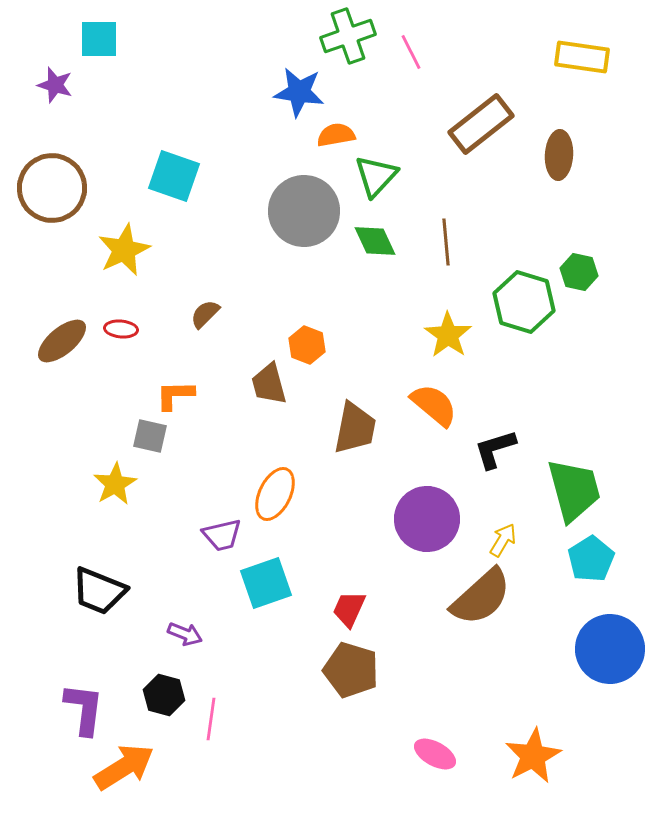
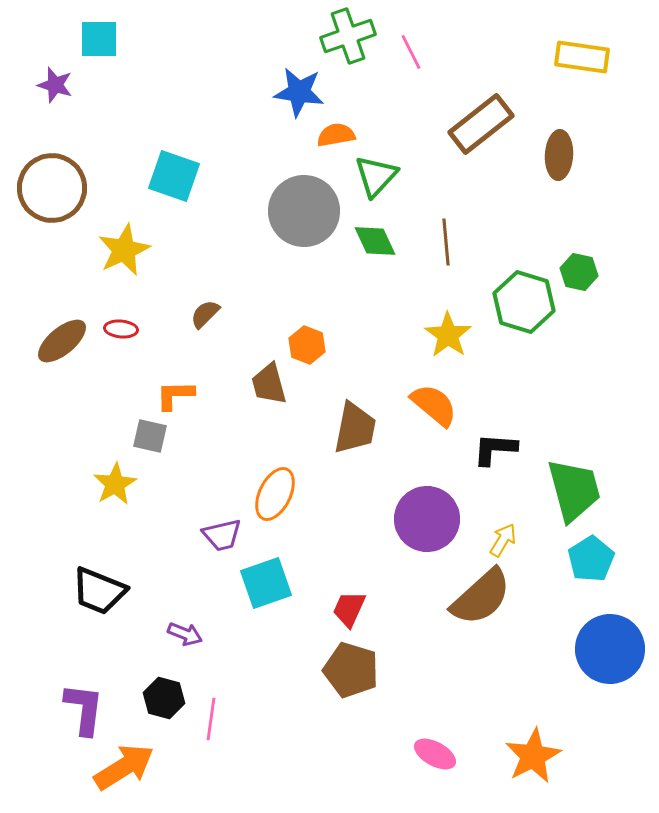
black L-shape at (495, 449): rotated 21 degrees clockwise
black hexagon at (164, 695): moved 3 px down
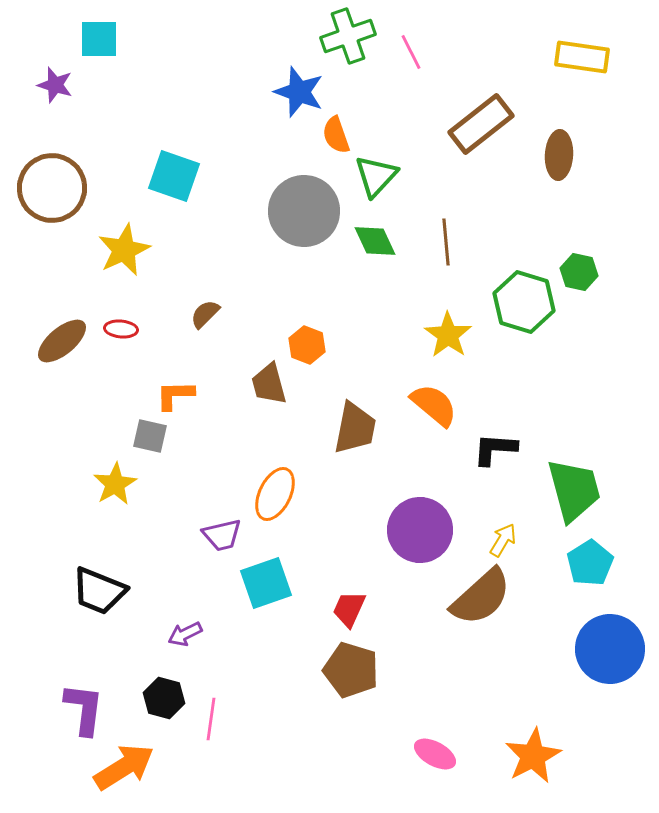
blue star at (299, 92): rotated 12 degrees clockwise
orange semicircle at (336, 135): rotated 99 degrees counterclockwise
purple circle at (427, 519): moved 7 px left, 11 px down
cyan pentagon at (591, 559): moved 1 px left, 4 px down
purple arrow at (185, 634): rotated 132 degrees clockwise
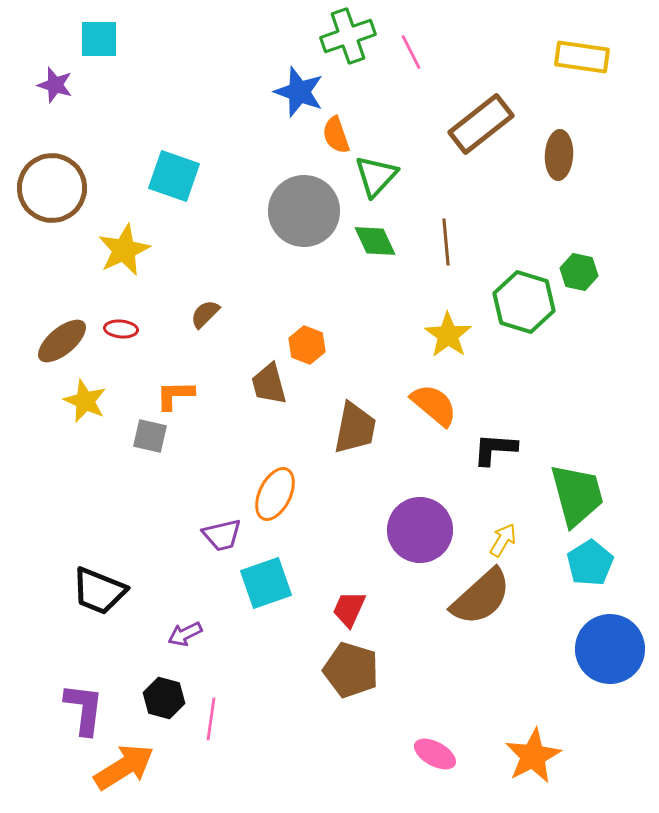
yellow star at (115, 484): moved 30 px left, 83 px up; rotated 18 degrees counterclockwise
green trapezoid at (574, 490): moved 3 px right, 5 px down
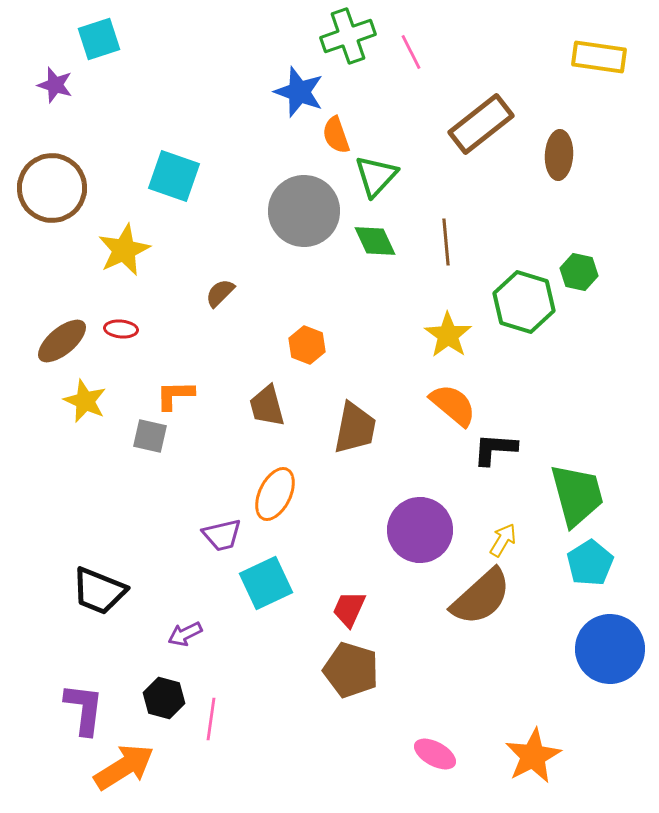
cyan square at (99, 39): rotated 18 degrees counterclockwise
yellow rectangle at (582, 57): moved 17 px right
brown semicircle at (205, 314): moved 15 px right, 21 px up
brown trapezoid at (269, 384): moved 2 px left, 22 px down
orange semicircle at (434, 405): moved 19 px right
cyan square at (266, 583): rotated 6 degrees counterclockwise
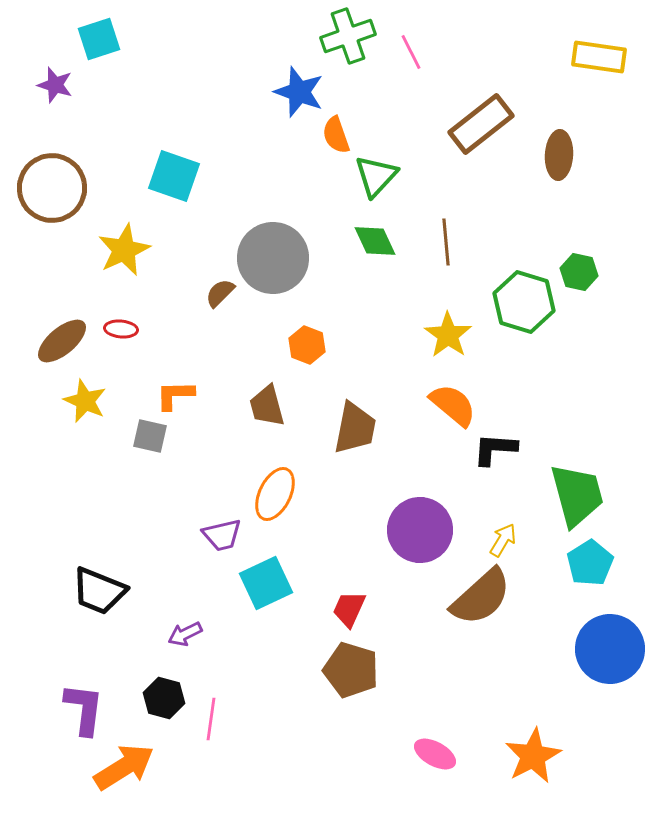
gray circle at (304, 211): moved 31 px left, 47 px down
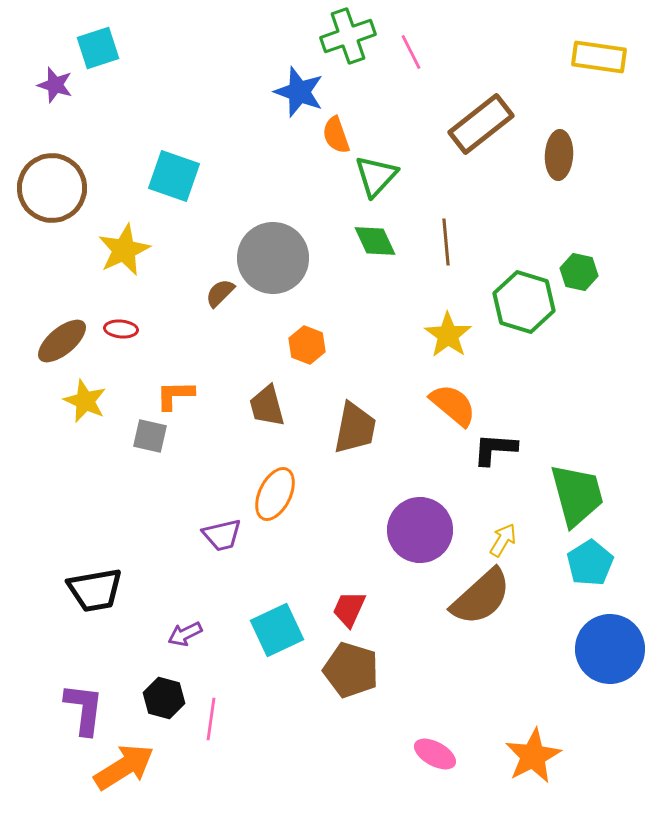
cyan square at (99, 39): moved 1 px left, 9 px down
cyan square at (266, 583): moved 11 px right, 47 px down
black trapezoid at (99, 591): moved 4 px left, 1 px up; rotated 32 degrees counterclockwise
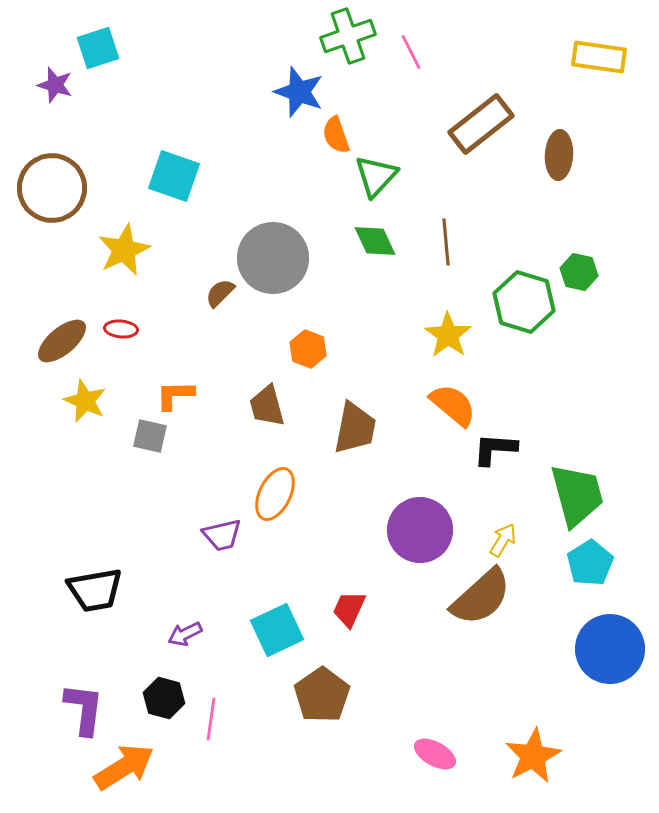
orange hexagon at (307, 345): moved 1 px right, 4 px down
brown pentagon at (351, 670): moved 29 px left, 25 px down; rotated 20 degrees clockwise
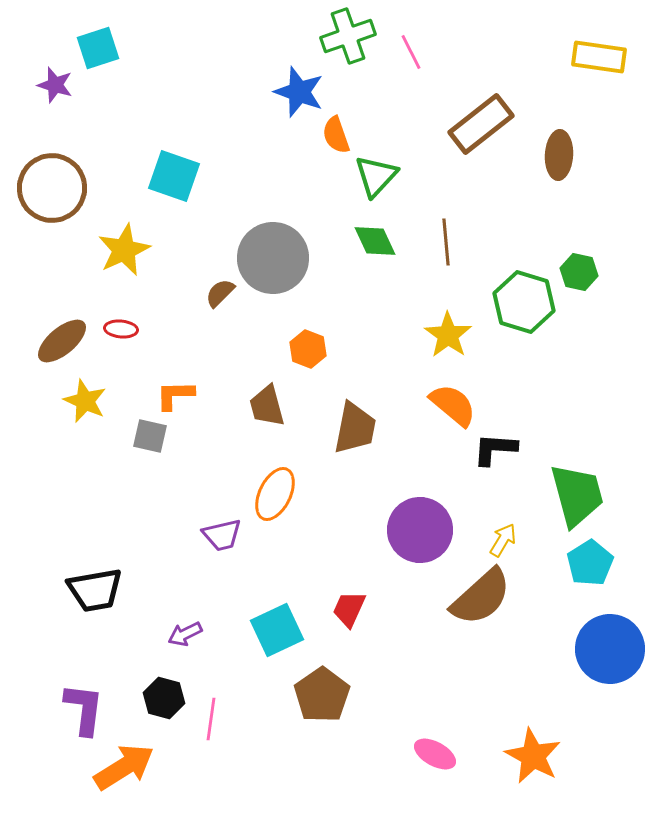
orange star at (533, 756): rotated 16 degrees counterclockwise
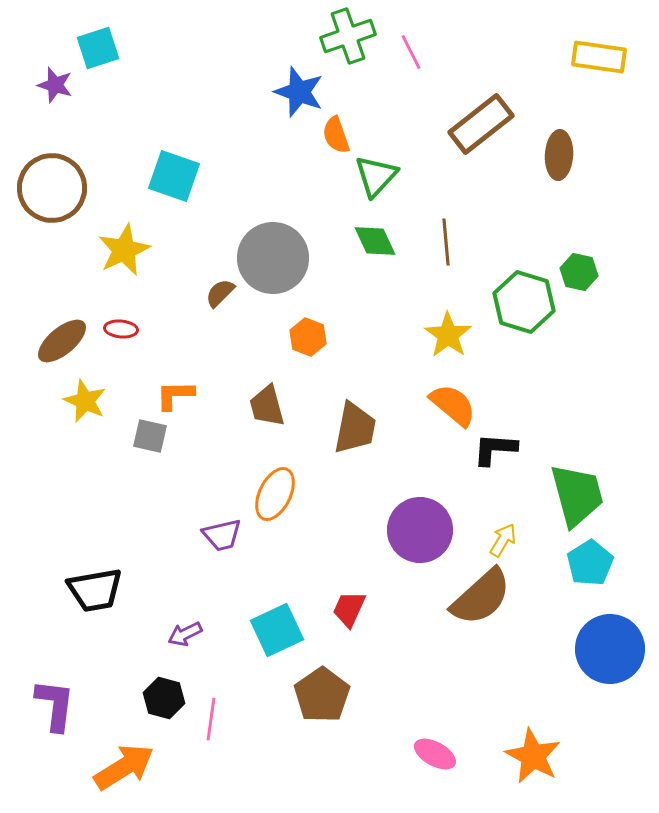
orange hexagon at (308, 349): moved 12 px up
purple L-shape at (84, 709): moved 29 px left, 4 px up
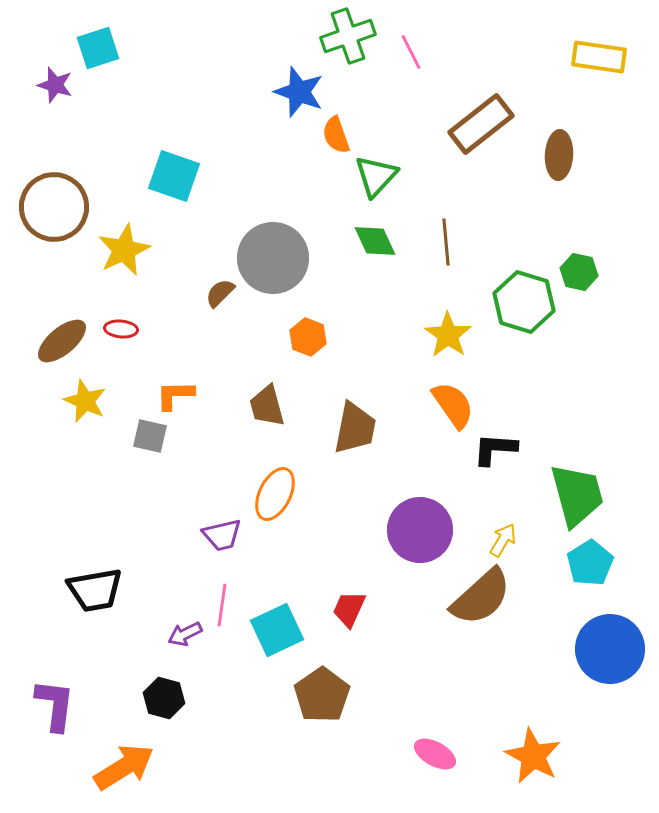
brown circle at (52, 188): moved 2 px right, 19 px down
orange semicircle at (453, 405): rotated 15 degrees clockwise
pink line at (211, 719): moved 11 px right, 114 px up
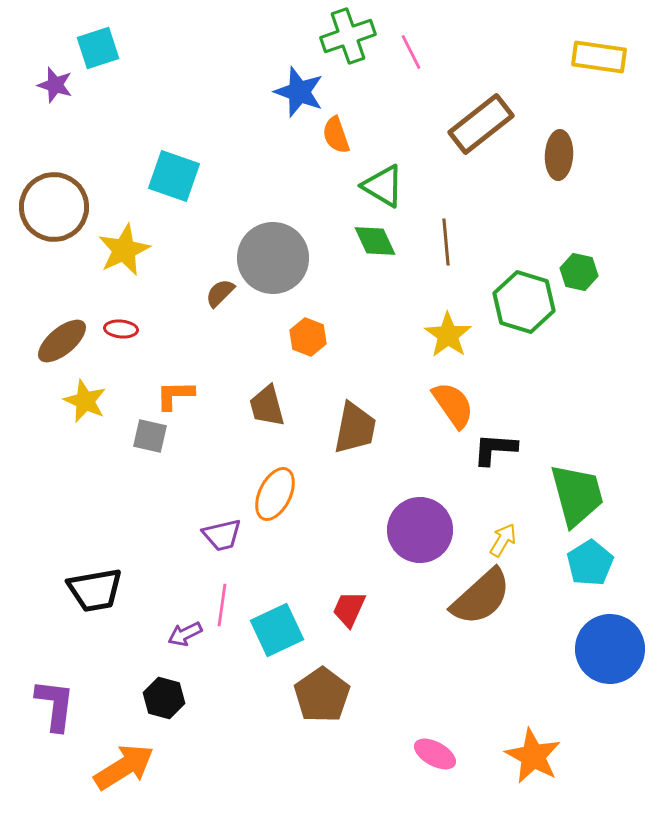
green triangle at (376, 176): moved 7 px right, 10 px down; rotated 42 degrees counterclockwise
